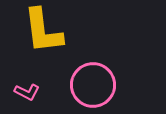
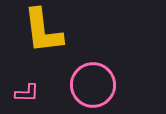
pink L-shape: moved 1 px down; rotated 25 degrees counterclockwise
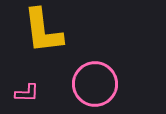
pink circle: moved 2 px right, 1 px up
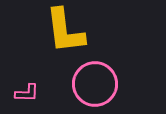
yellow L-shape: moved 22 px right
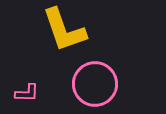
yellow L-shape: moved 1 px left, 1 px up; rotated 12 degrees counterclockwise
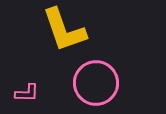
pink circle: moved 1 px right, 1 px up
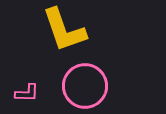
pink circle: moved 11 px left, 3 px down
